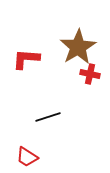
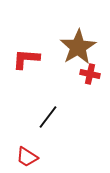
black line: rotated 35 degrees counterclockwise
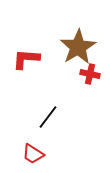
red trapezoid: moved 6 px right, 3 px up
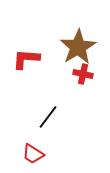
red cross: moved 7 px left
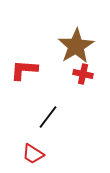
brown star: moved 2 px left, 1 px up
red L-shape: moved 2 px left, 11 px down
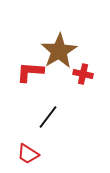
brown star: moved 17 px left, 5 px down
red L-shape: moved 6 px right, 2 px down
red trapezoid: moved 5 px left
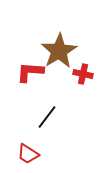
black line: moved 1 px left
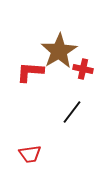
red cross: moved 5 px up
black line: moved 25 px right, 5 px up
red trapezoid: moved 2 px right; rotated 40 degrees counterclockwise
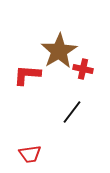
red L-shape: moved 3 px left, 3 px down
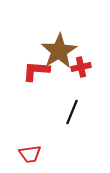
red cross: moved 2 px left, 2 px up; rotated 24 degrees counterclockwise
red L-shape: moved 9 px right, 4 px up
black line: rotated 15 degrees counterclockwise
